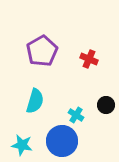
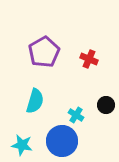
purple pentagon: moved 2 px right, 1 px down
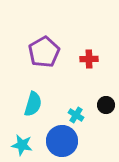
red cross: rotated 24 degrees counterclockwise
cyan semicircle: moved 2 px left, 3 px down
